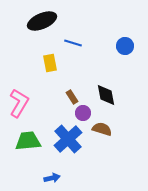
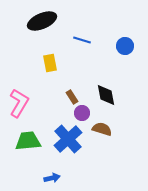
blue line: moved 9 px right, 3 px up
purple circle: moved 1 px left
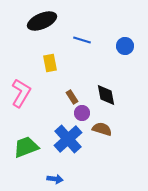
pink L-shape: moved 2 px right, 10 px up
green trapezoid: moved 2 px left, 6 px down; rotated 16 degrees counterclockwise
blue arrow: moved 3 px right, 1 px down; rotated 21 degrees clockwise
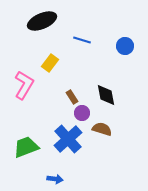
yellow rectangle: rotated 48 degrees clockwise
pink L-shape: moved 3 px right, 8 px up
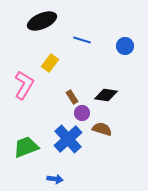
black diamond: rotated 70 degrees counterclockwise
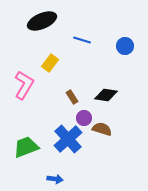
purple circle: moved 2 px right, 5 px down
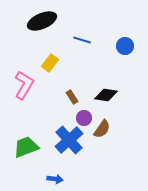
brown semicircle: rotated 108 degrees clockwise
blue cross: moved 1 px right, 1 px down
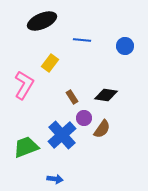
blue line: rotated 12 degrees counterclockwise
blue cross: moved 7 px left, 5 px up
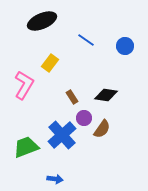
blue line: moved 4 px right; rotated 30 degrees clockwise
